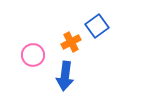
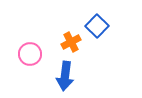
blue square: rotated 10 degrees counterclockwise
pink circle: moved 3 px left, 1 px up
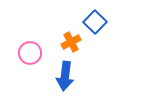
blue square: moved 2 px left, 4 px up
pink circle: moved 1 px up
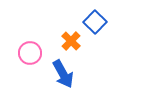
orange cross: moved 1 px up; rotated 18 degrees counterclockwise
blue arrow: moved 2 px left, 2 px up; rotated 36 degrees counterclockwise
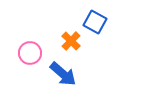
blue square: rotated 15 degrees counterclockwise
blue arrow: rotated 20 degrees counterclockwise
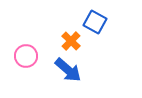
pink circle: moved 4 px left, 3 px down
blue arrow: moved 5 px right, 4 px up
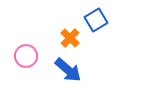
blue square: moved 1 px right, 2 px up; rotated 30 degrees clockwise
orange cross: moved 1 px left, 3 px up
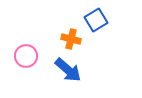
orange cross: moved 1 px right, 1 px down; rotated 30 degrees counterclockwise
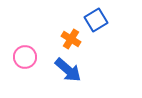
orange cross: rotated 18 degrees clockwise
pink circle: moved 1 px left, 1 px down
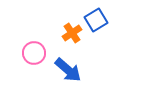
orange cross: moved 1 px right, 6 px up; rotated 24 degrees clockwise
pink circle: moved 9 px right, 4 px up
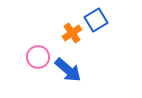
pink circle: moved 4 px right, 4 px down
